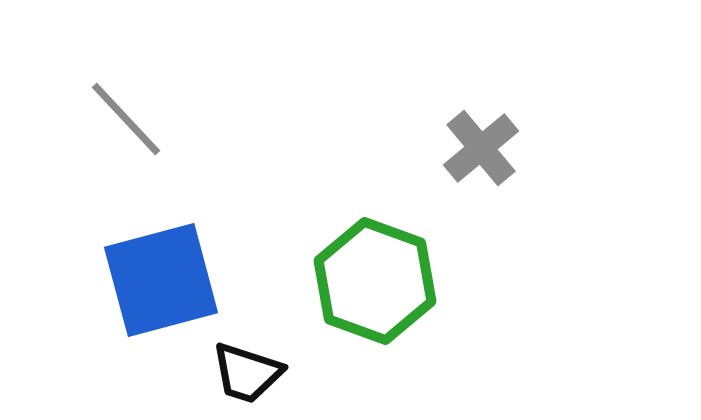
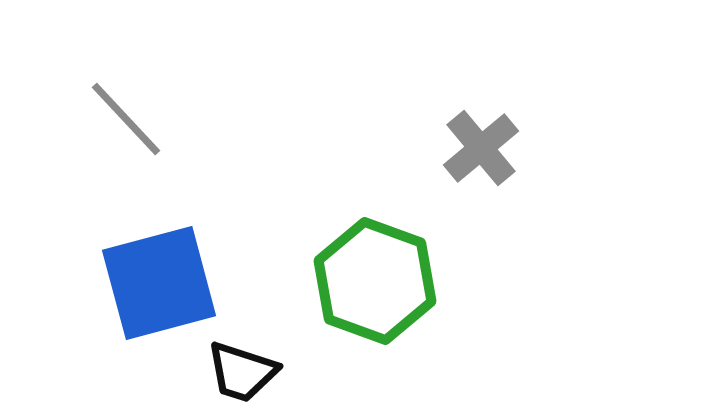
blue square: moved 2 px left, 3 px down
black trapezoid: moved 5 px left, 1 px up
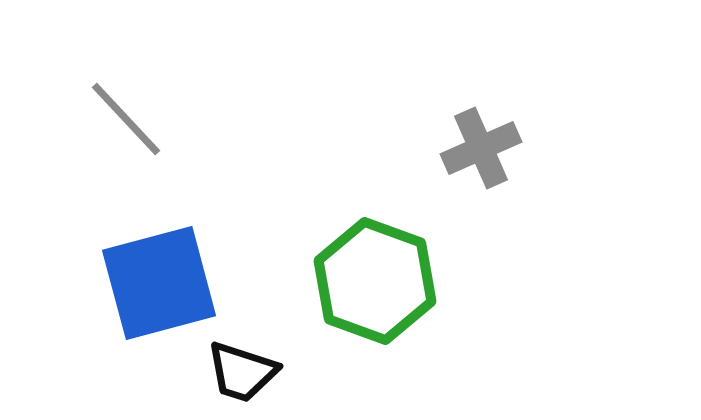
gray cross: rotated 16 degrees clockwise
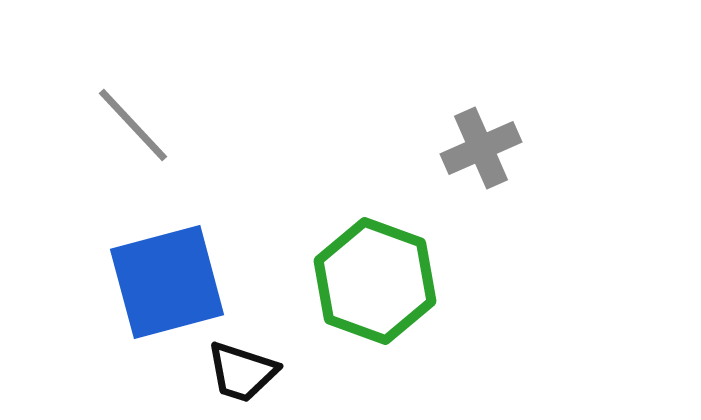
gray line: moved 7 px right, 6 px down
blue square: moved 8 px right, 1 px up
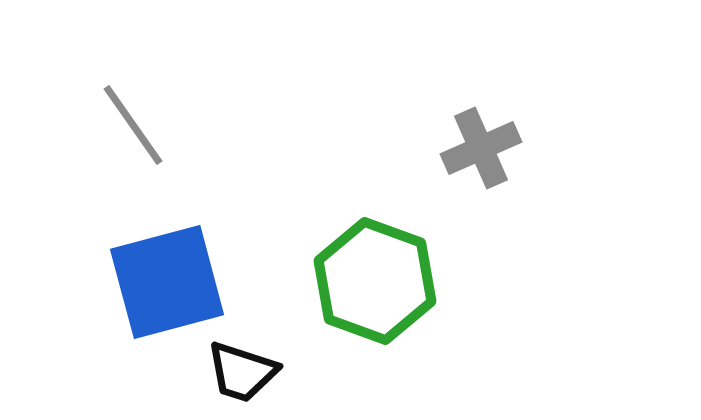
gray line: rotated 8 degrees clockwise
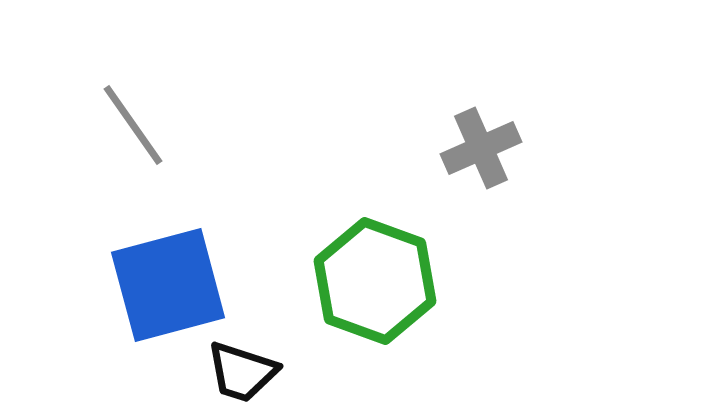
blue square: moved 1 px right, 3 px down
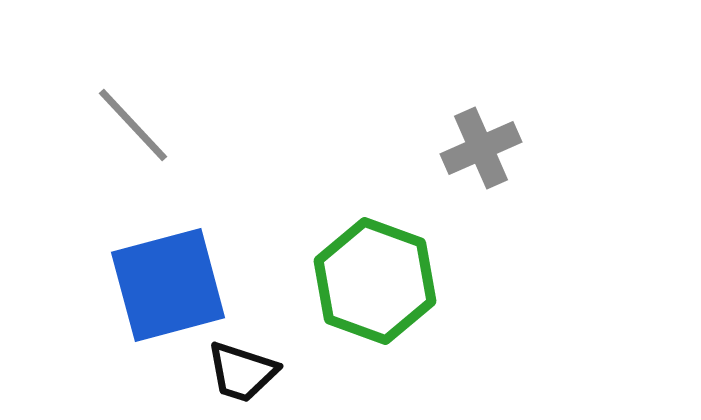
gray line: rotated 8 degrees counterclockwise
